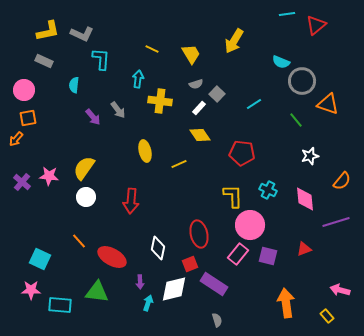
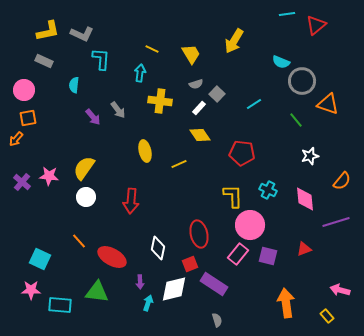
cyan arrow at (138, 79): moved 2 px right, 6 px up
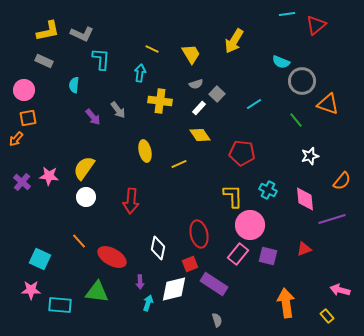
purple line at (336, 222): moved 4 px left, 3 px up
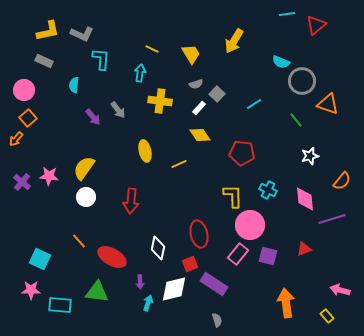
orange square at (28, 118): rotated 30 degrees counterclockwise
